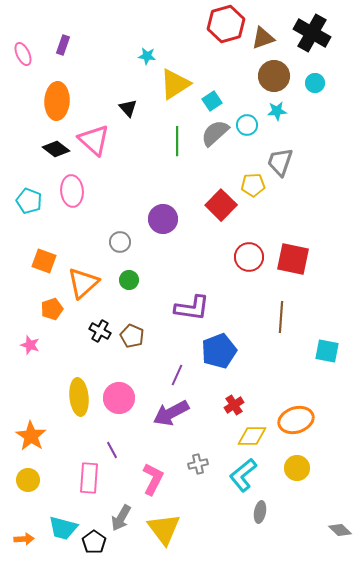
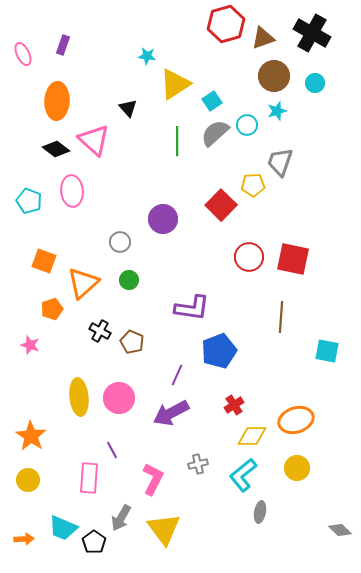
cyan star at (277, 111): rotated 12 degrees counterclockwise
brown pentagon at (132, 336): moved 6 px down
cyan trapezoid at (63, 528): rotated 8 degrees clockwise
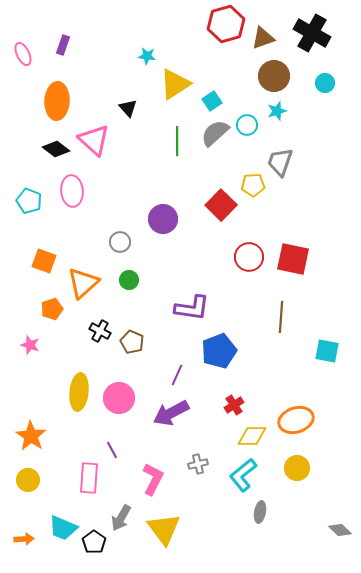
cyan circle at (315, 83): moved 10 px right
yellow ellipse at (79, 397): moved 5 px up; rotated 12 degrees clockwise
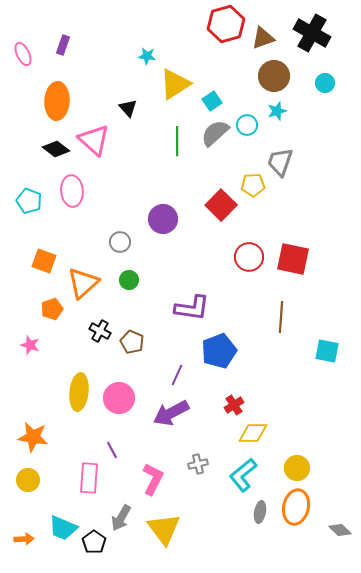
orange ellipse at (296, 420): moved 87 px down; rotated 60 degrees counterclockwise
orange star at (31, 436): moved 2 px right, 1 px down; rotated 24 degrees counterclockwise
yellow diamond at (252, 436): moved 1 px right, 3 px up
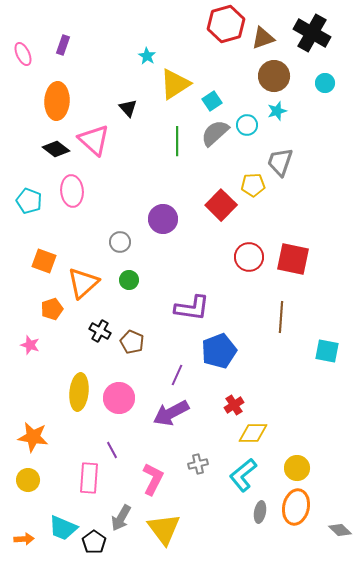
cyan star at (147, 56): rotated 24 degrees clockwise
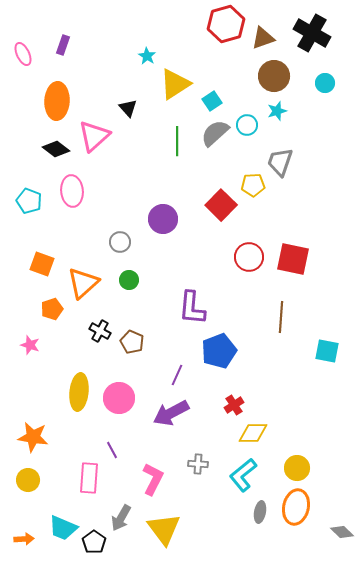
pink triangle at (94, 140): moved 4 px up; rotated 36 degrees clockwise
orange square at (44, 261): moved 2 px left, 3 px down
purple L-shape at (192, 308): rotated 87 degrees clockwise
gray cross at (198, 464): rotated 18 degrees clockwise
gray diamond at (340, 530): moved 2 px right, 2 px down
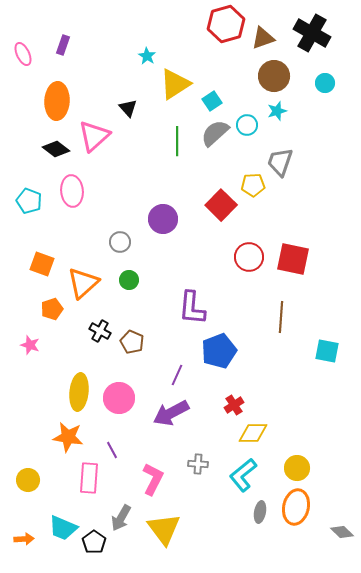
orange star at (33, 437): moved 35 px right
